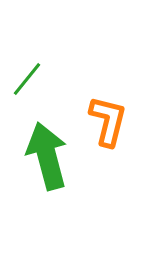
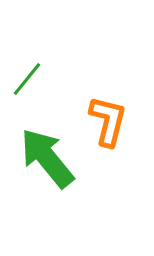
green arrow: moved 2 px down; rotated 24 degrees counterclockwise
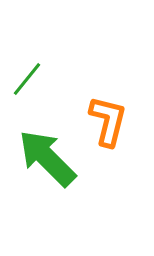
green arrow: rotated 6 degrees counterclockwise
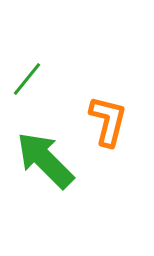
green arrow: moved 2 px left, 2 px down
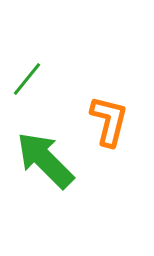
orange L-shape: moved 1 px right
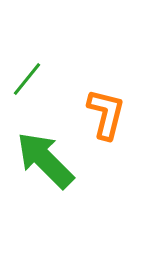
orange L-shape: moved 3 px left, 7 px up
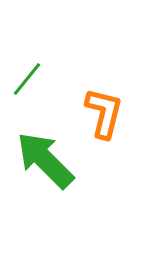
orange L-shape: moved 2 px left, 1 px up
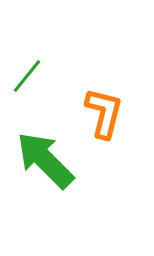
green line: moved 3 px up
